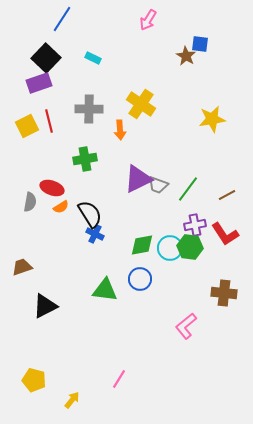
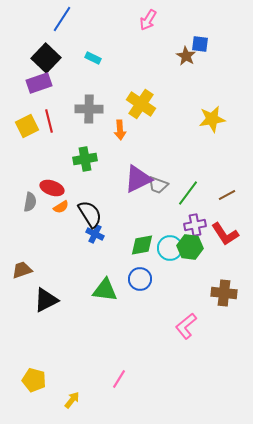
green line: moved 4 px down
brown trapezoid: moved 3 px down
black triangle: moved 1 px right, 6 px up
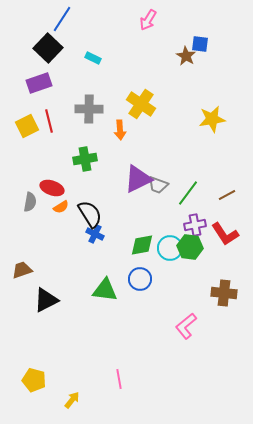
black square: moved 2 px right, 10 px up
pink line: rotated 42 degrees counterclockwise
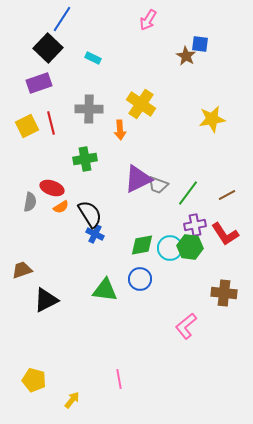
red line: moved 2 px right, 2 px down
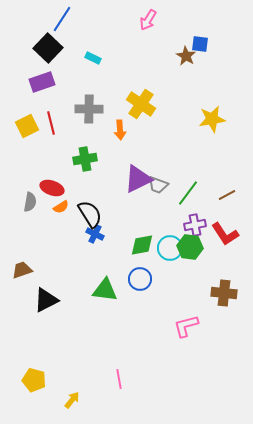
purple rectangle: moved 3 px right, 1 px up
pink L-shape: rotated 24 degrees clockwise
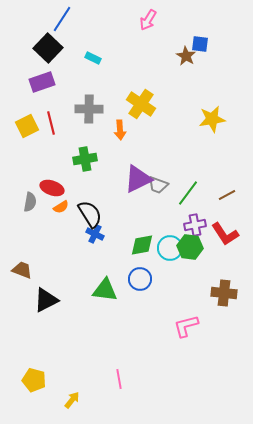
brown trapezoid: rotated 40 degrees clockwise
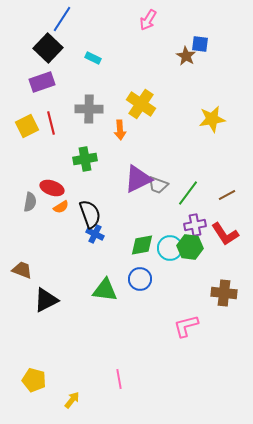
black semicircle: rotated 12 degrees clockwise
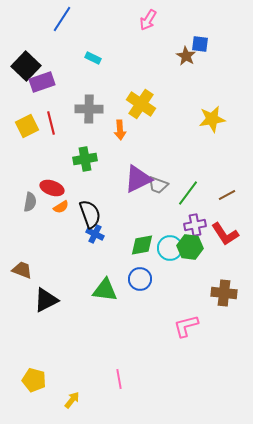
black square: moved 22 px left, 18 px down
